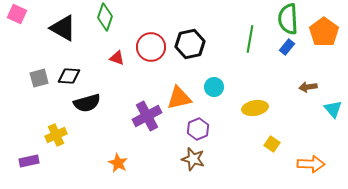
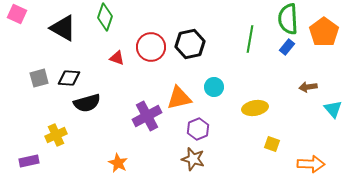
black diamond: moved 2 px down
yellow square: rotated 14 degrees counterclockwise
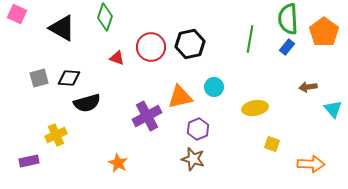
black triangle: moved 1 px left
orange triangle: moved 1 px right, 1 px up
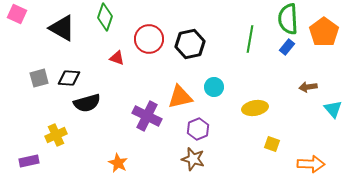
red circle: moved 2 px left, 8 px up
purple cross: rotated 36 degrees counterclockwise
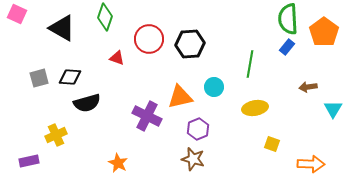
green line: moved 25 px down
black hexagon: rotated 8 degrees clockwise
black diamond: moved 1 px right, 1 px up
cyan triangle: rotated 12 degrees clockwise
